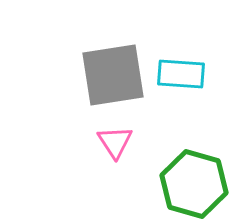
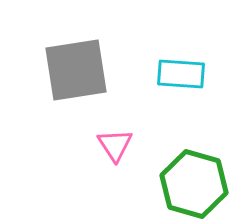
gray square: moved 37 px left, 5 px up
pink triangle: moved 3 px down
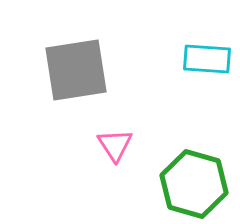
cyan rectangle: moved 26 px right, 15 px up
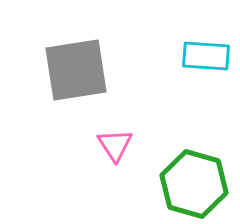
cyan rectangle: moved 1 px left, 3 px up
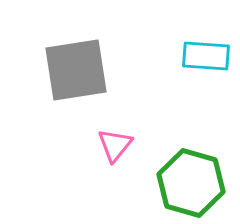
pink triangle: rotated 12 degrees clockwise
green hexagon: moved 3 px left, 1 px up
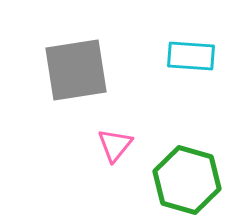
cyan rectangle: moved 15 px left
green hexagon: moved 4 px left, 3 px up
